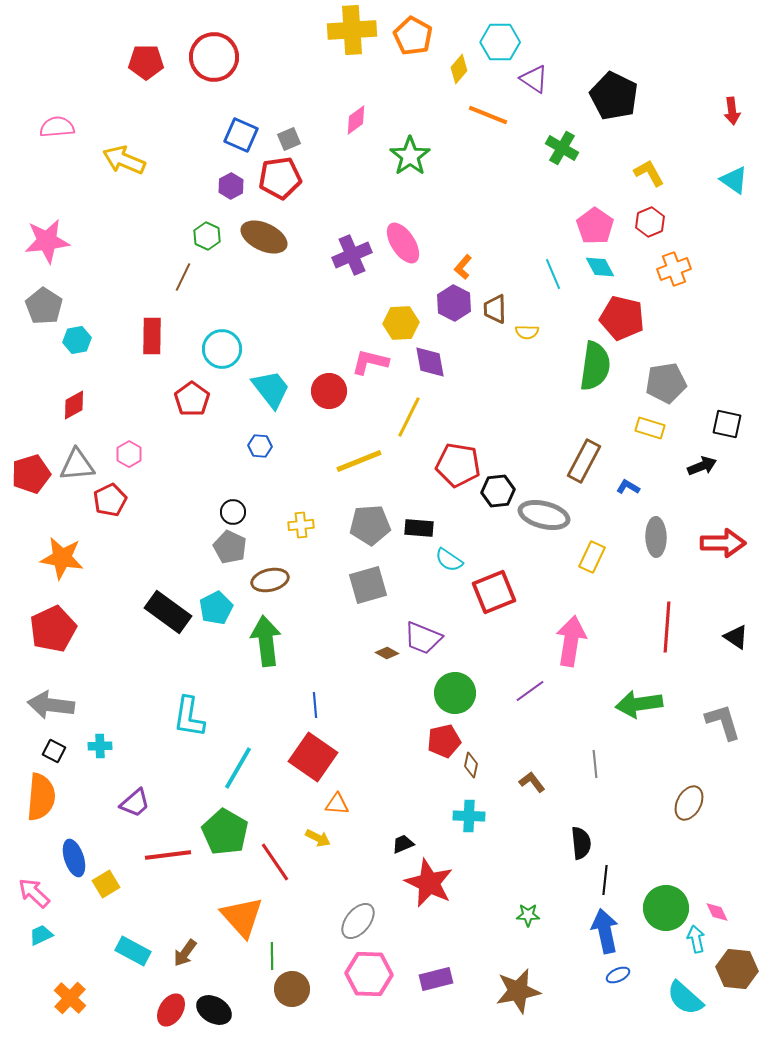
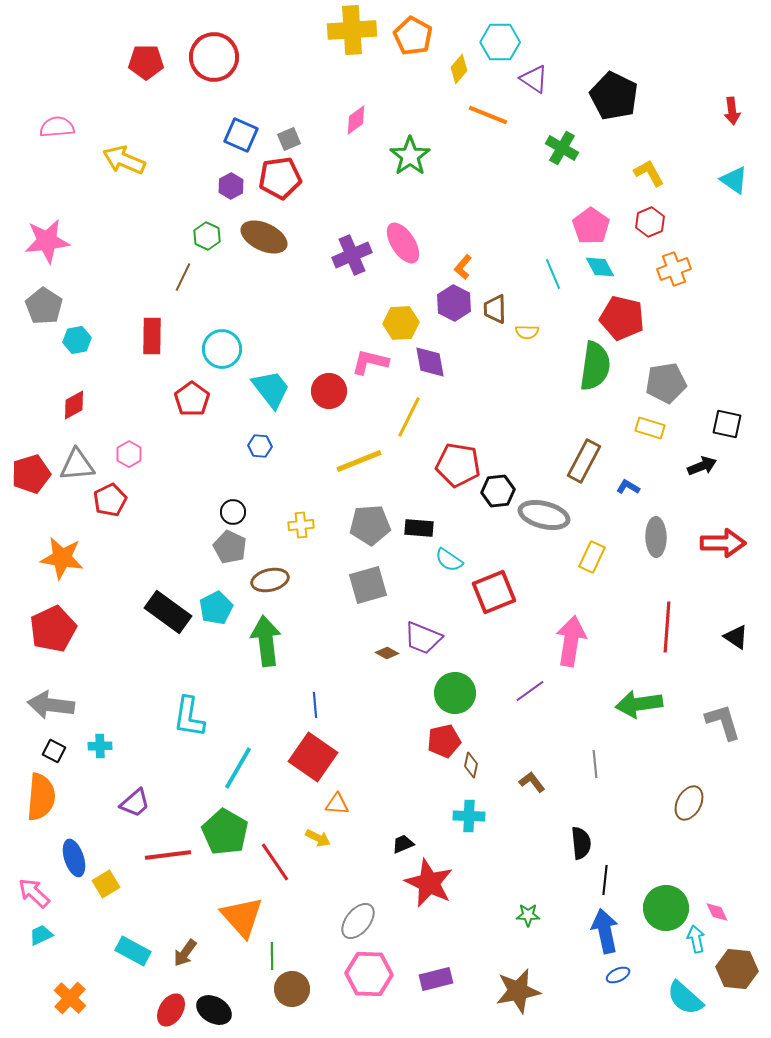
pink pentagon at (595, 226): moved 4 px left
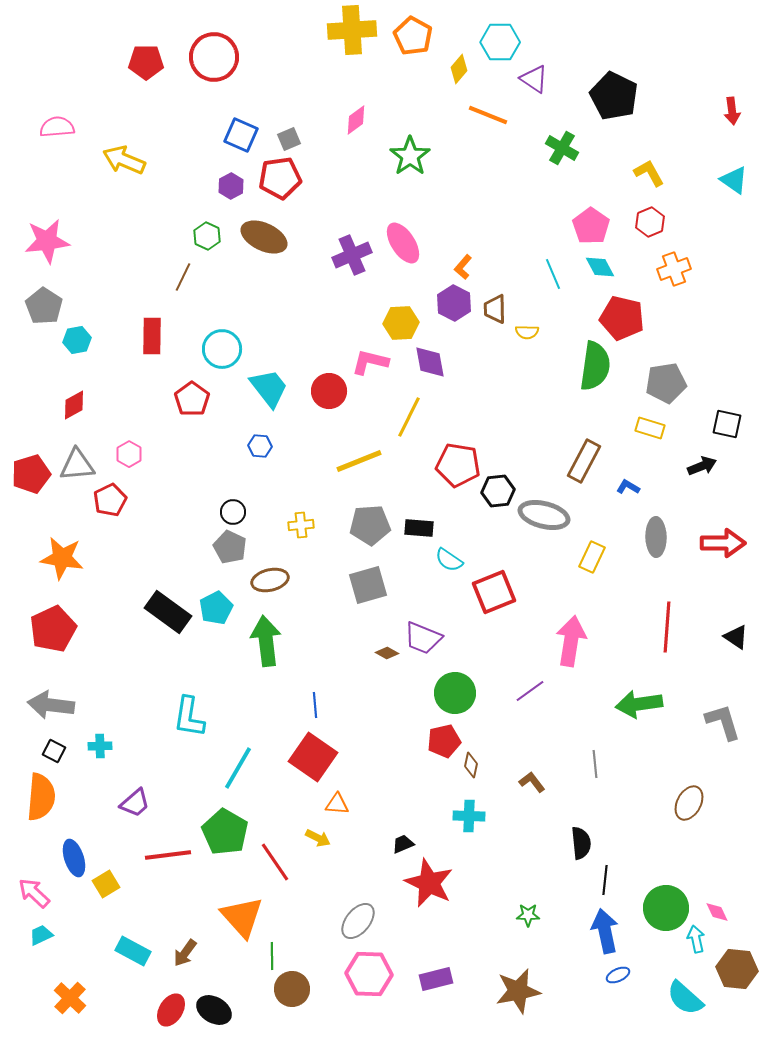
cyan trapezoid at (271, 389): moved 2 px left, 1 px up
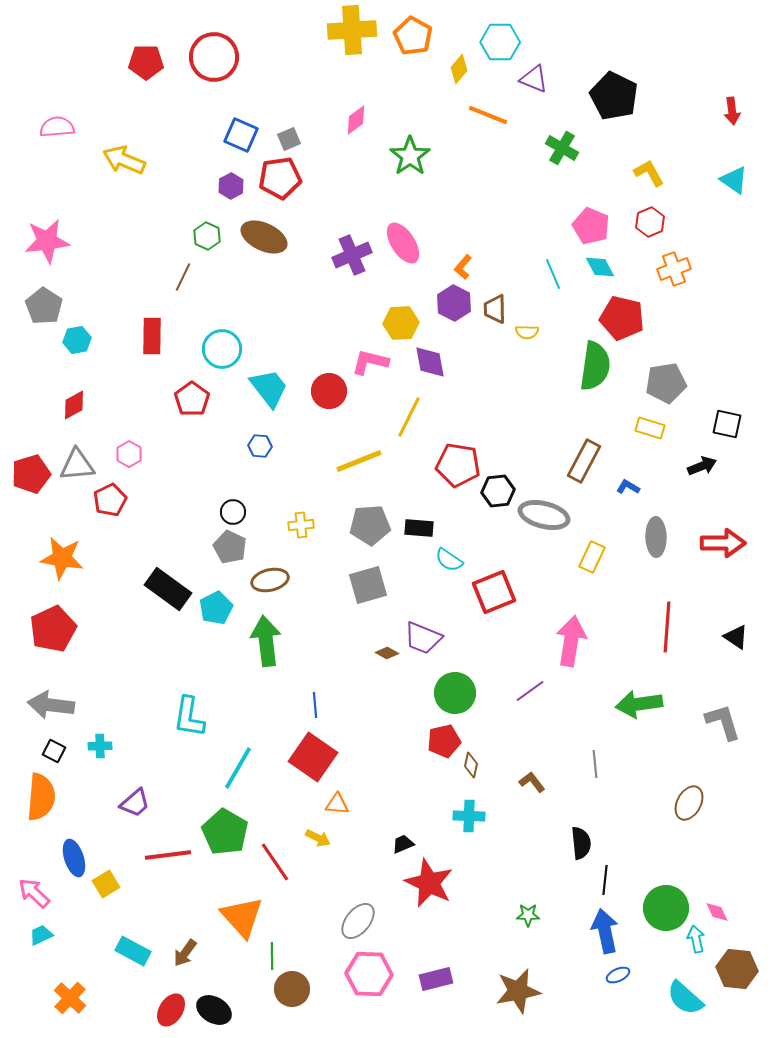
purple triangle at (534, 79): rotated 12 degrees counterclockwise
pink pentagon at (591, 226): rotated 12 degrees counterclockwise
black rectangle at (168, 612): moved 23 px up
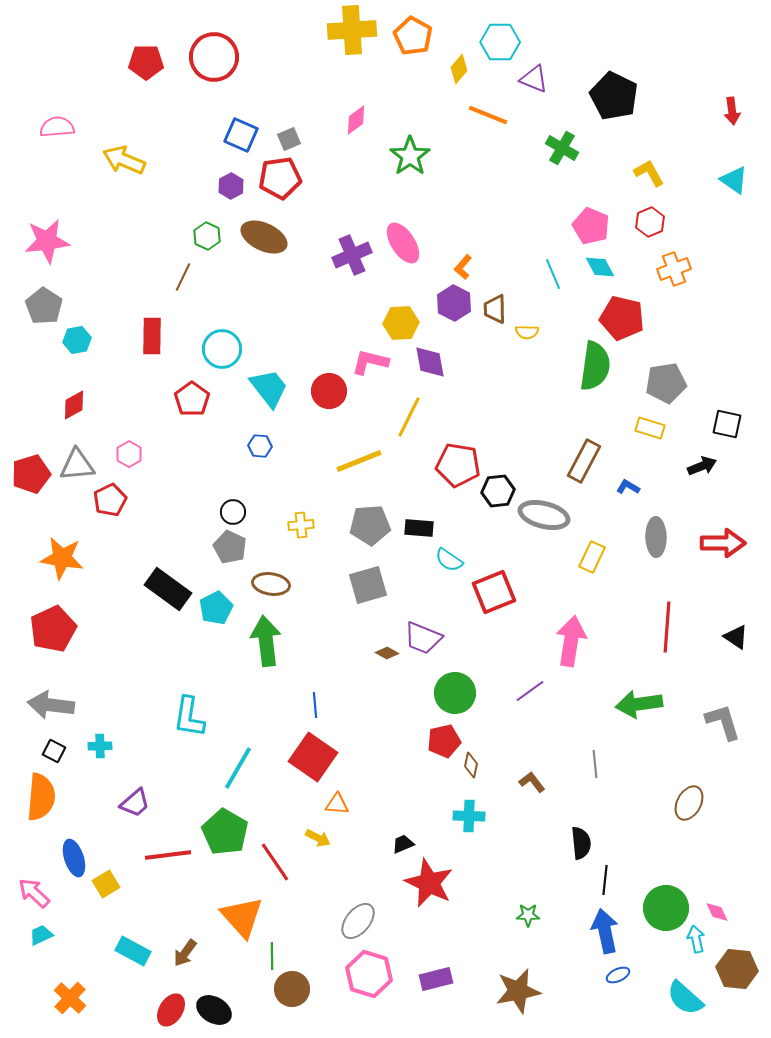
brown ellipse at (270, 580): moved 1 px right, 4 px down; rotated 21 degrees clockwise
pink hexagon at (369, 974): rotated 15 degrees clockwise
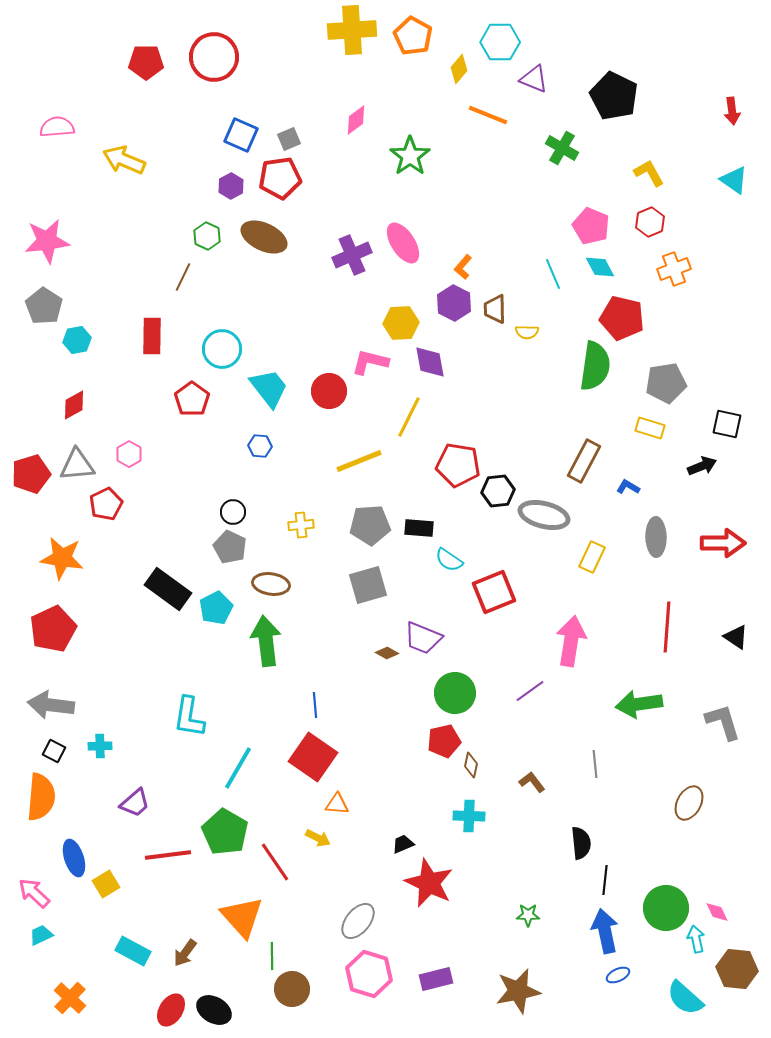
red pentagon at (110, 500): moved 4 px left, 4 px down
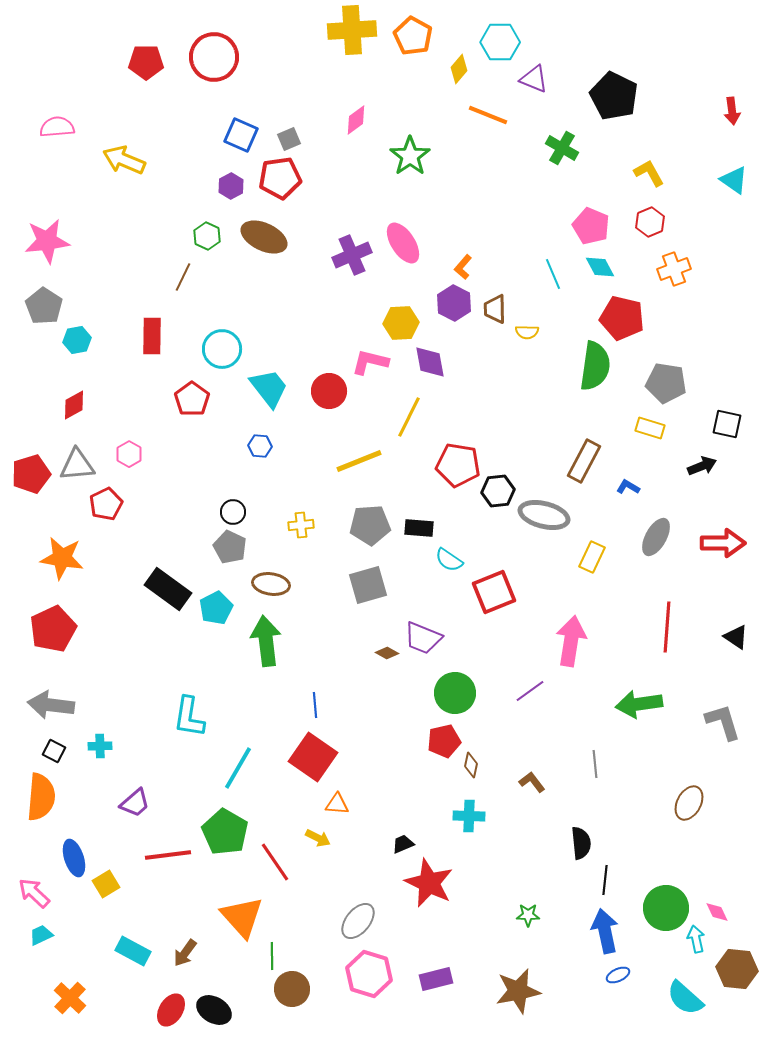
gray pentagon at (666, 383): rotated 18 degrees clockwise
gray ellipse at (656, 537): rotated 30 degrees clockwise
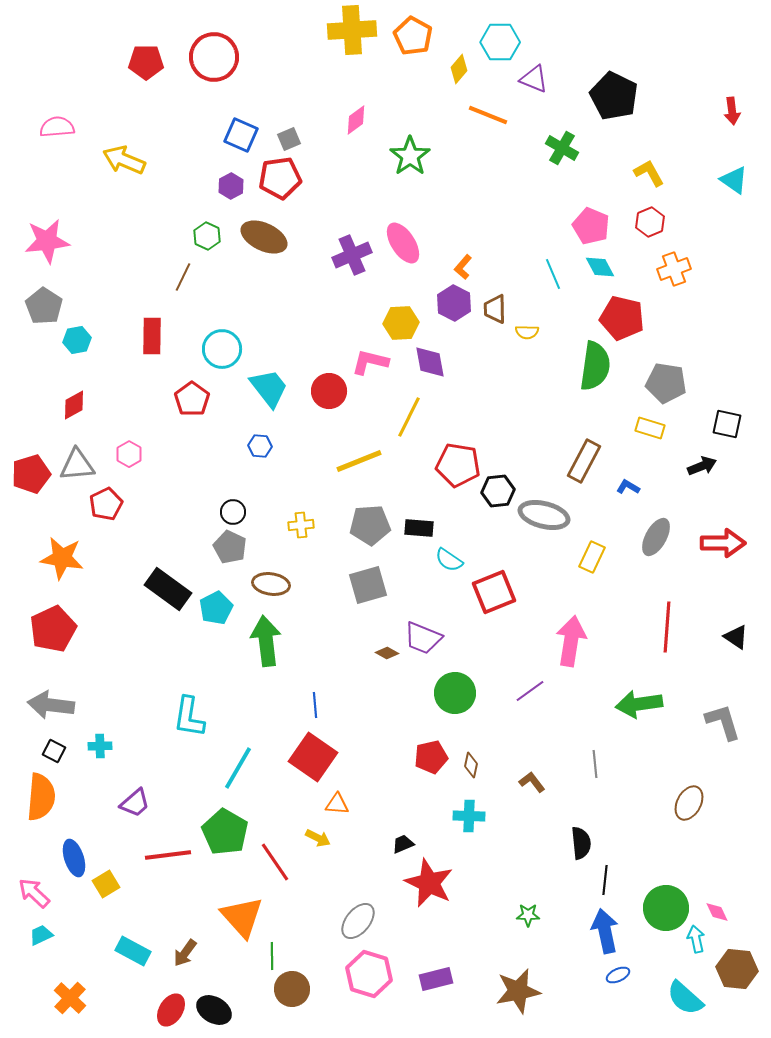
red pentagon at (444, 741): moved 13 px left, 16 px down
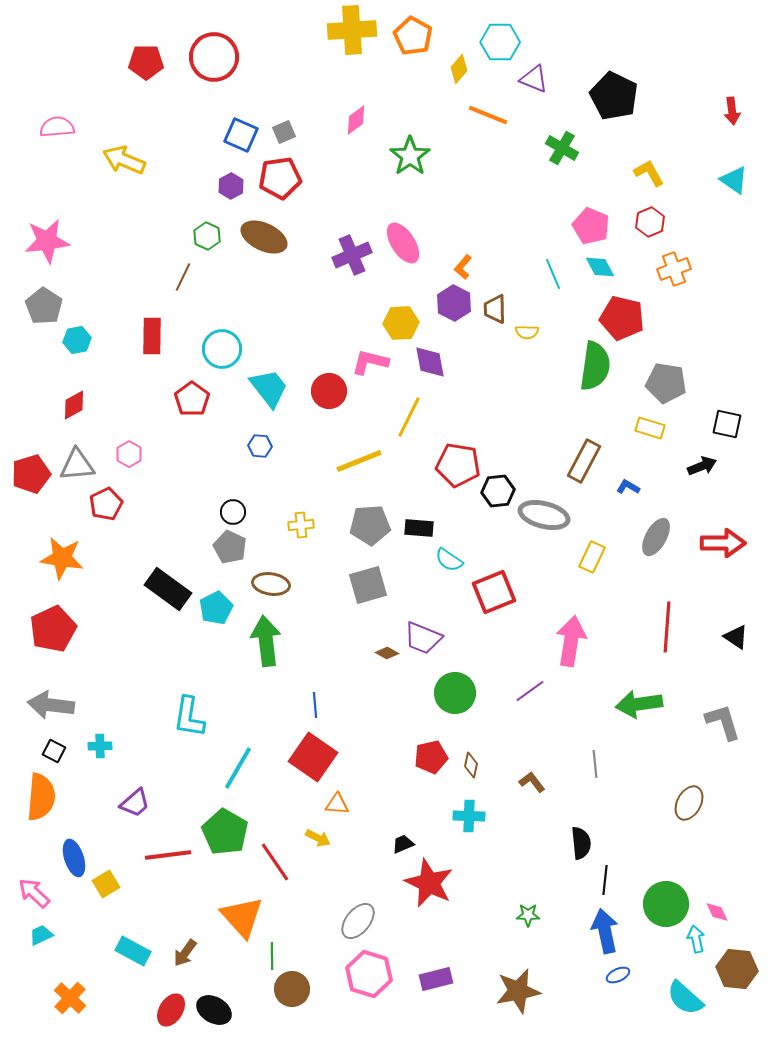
gray square at (289, 139): moved 5 px left, 7 px up
green circle at (666, 908): moved 4 px up
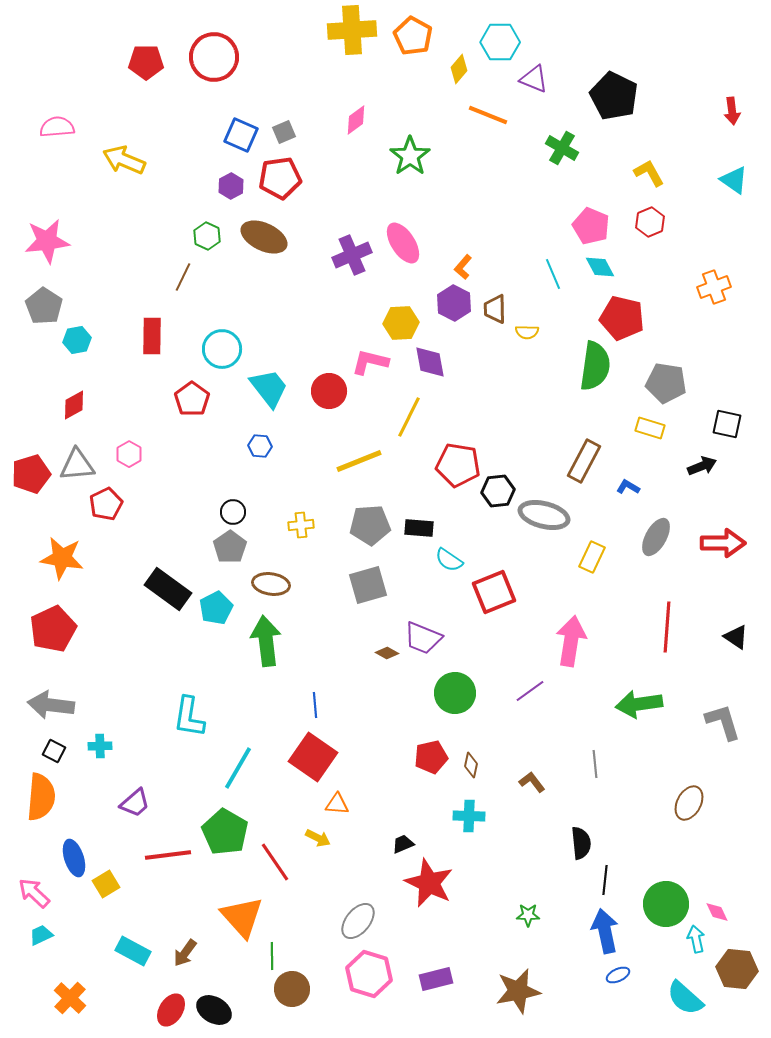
orange cross at (674, 269): moved 40 px right, 18 px down
gray pentagon at (230, 547): rotated 12 degrees clockwise
